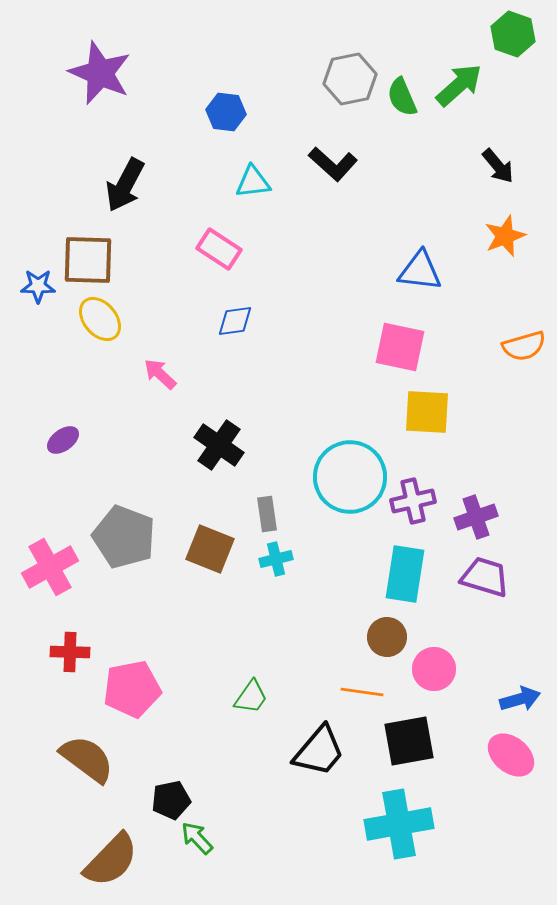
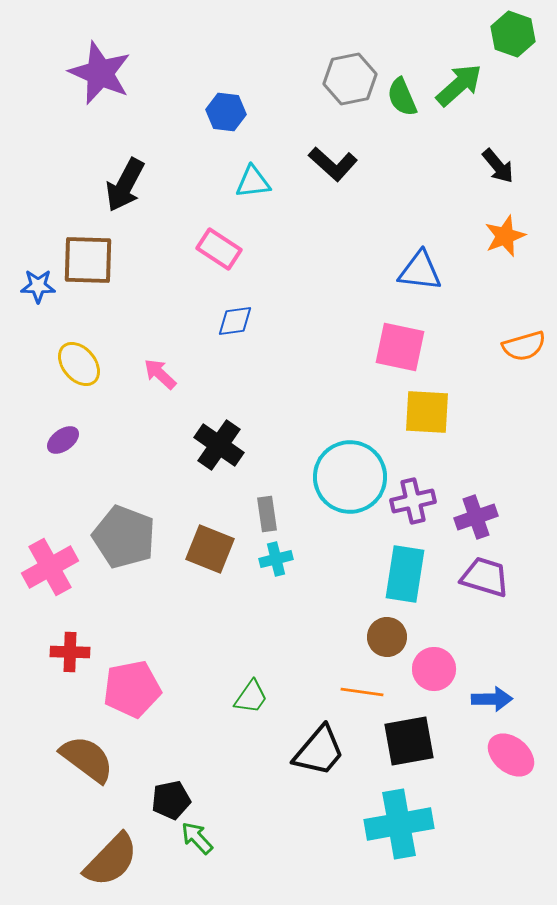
yellow ellipse at (100, 319): moved 21 px left, 45 px down
blue arrow at (520, 699): moved 28 px left; rotated 15 degrees clockwise
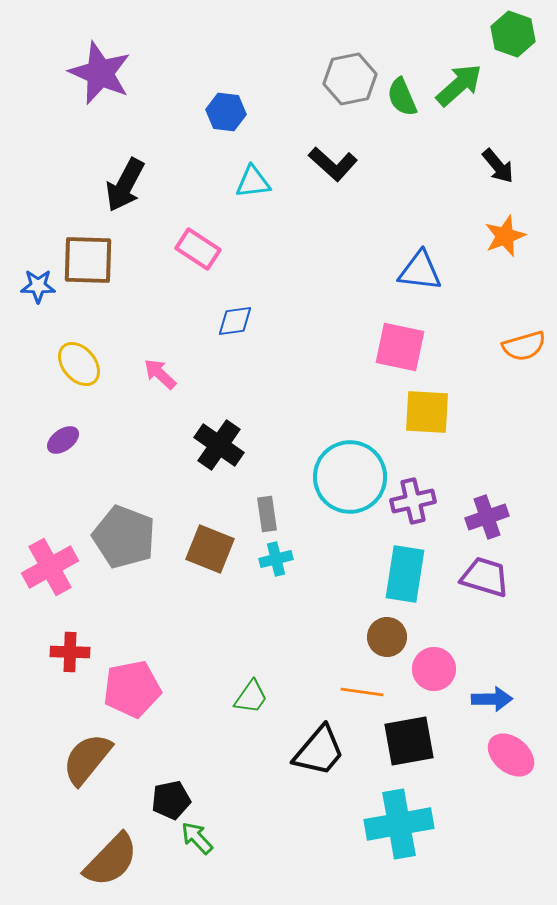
pink rectangle at (219, 249): moved 21 px left
purple cross at (476, 517): moved 11 px right
brown semicircle at (87, 759): rotated 88 degrees counterclockwise
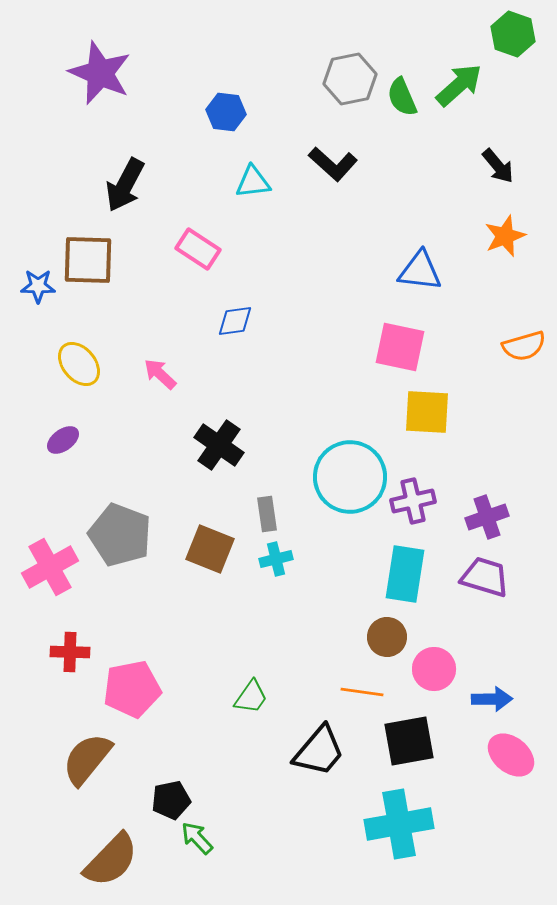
gray pentagon at (124, 537): moved 4 px left, 2 px up
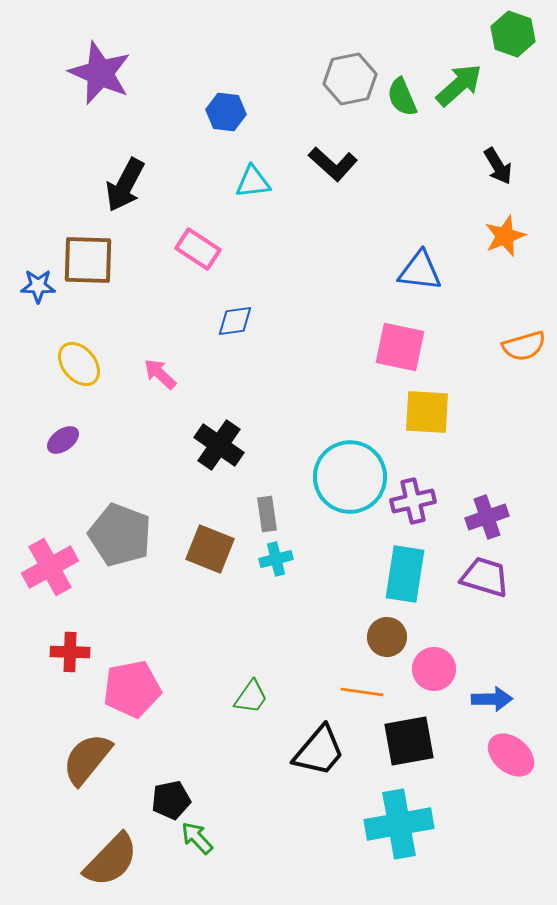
black arrow at (498, 166): rotated 9 degrees clockwise
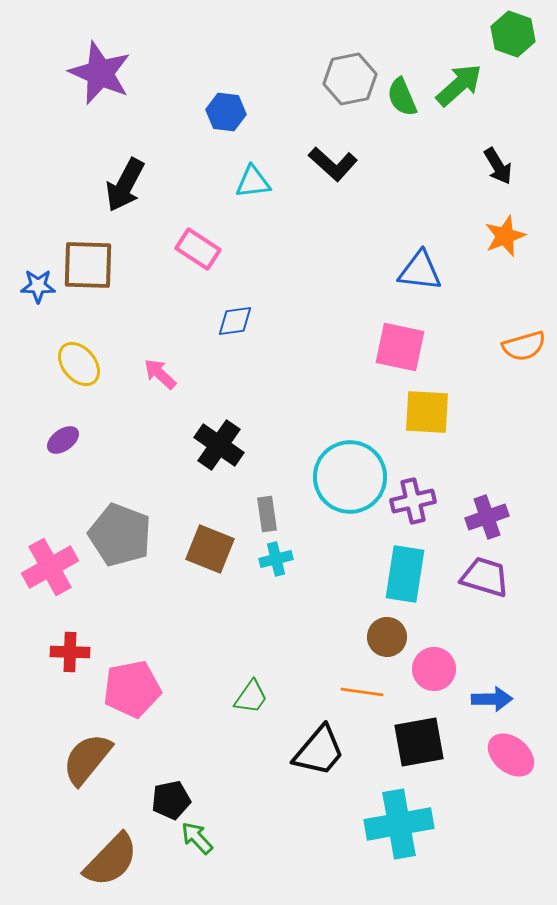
brown square at (88, 260): moved 5 px down
black square at (409, 741): moved 10 px right, 1 px down
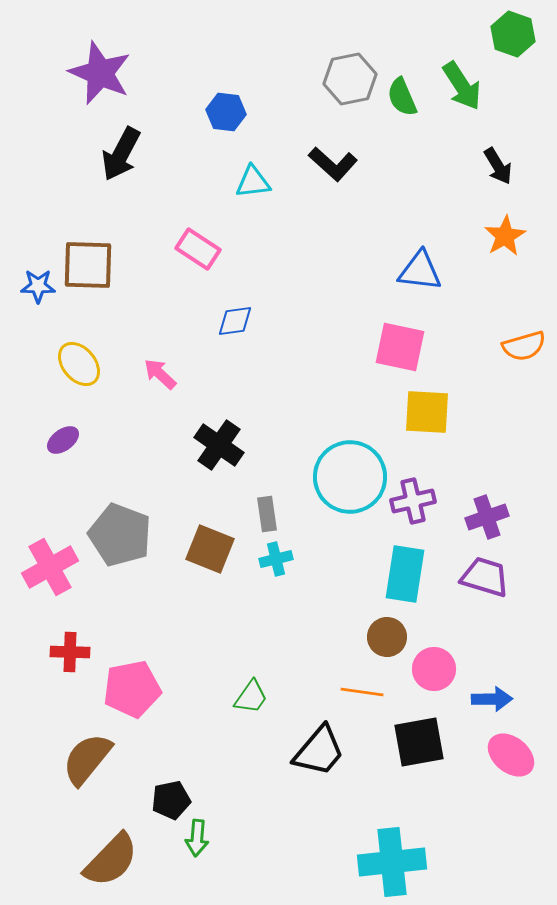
green arrow at (459, 85): moved 3 px right, 1 px down; rotated 99 degrees clockwise
black arrow at (125, 185): moved 4 px left, 31 px up
orange star at (505, 236): rotated 9 degrees counterclockwise
cyan cross at (399, 824): moved 7 px left, 38 px down; rotated 4 degrees clockwise
green arrow at (197, 838): rotated 132 degrees counterclockwise
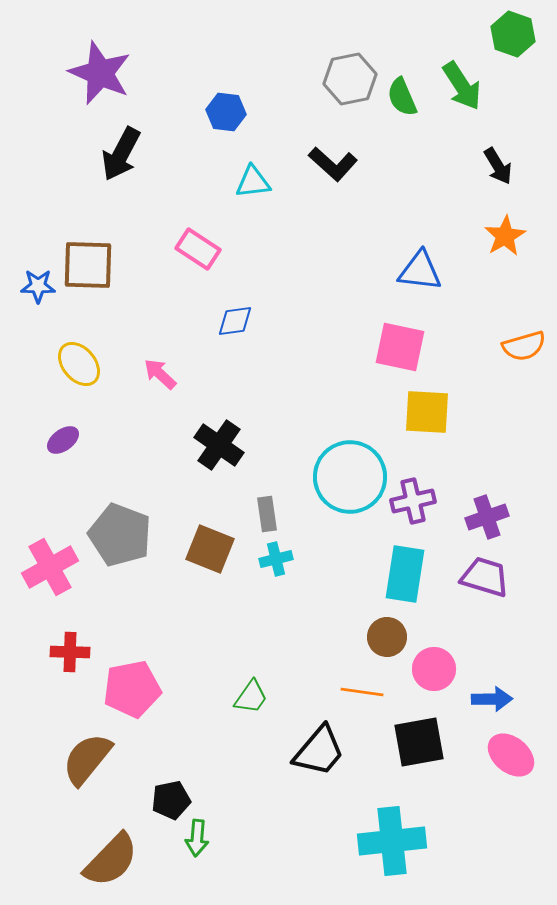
cyan cross at (392, 862): moved 21 px up
